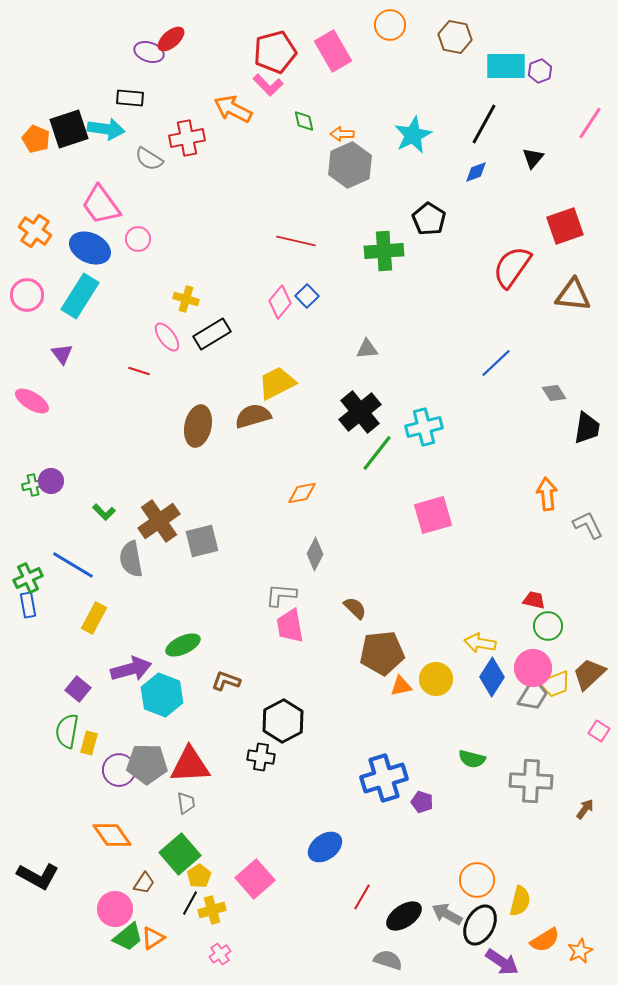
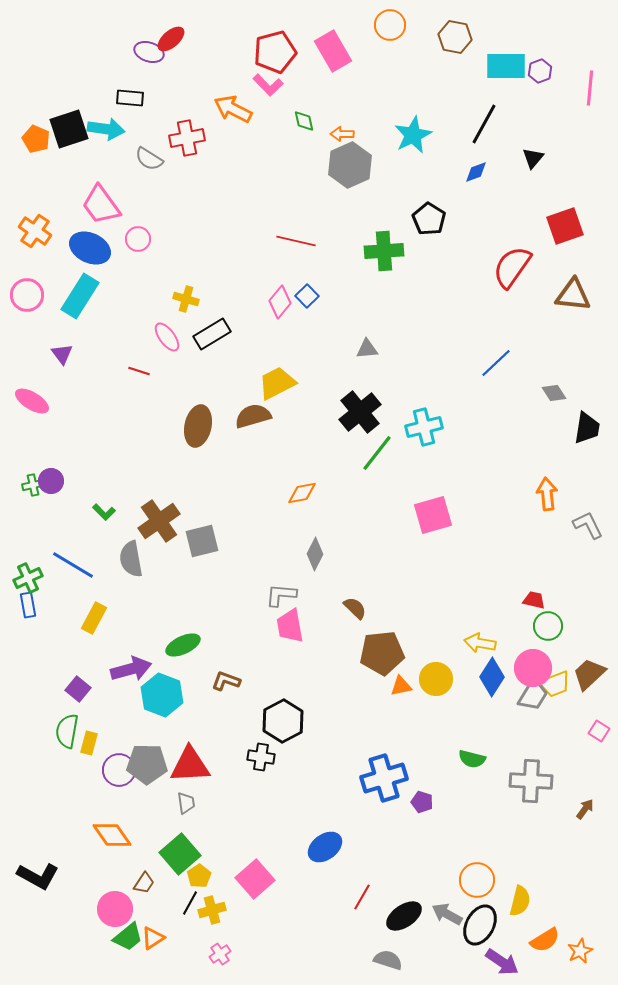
pink line at (590, 123): moved 35 px up; rotated 28 degrees counterclockwise
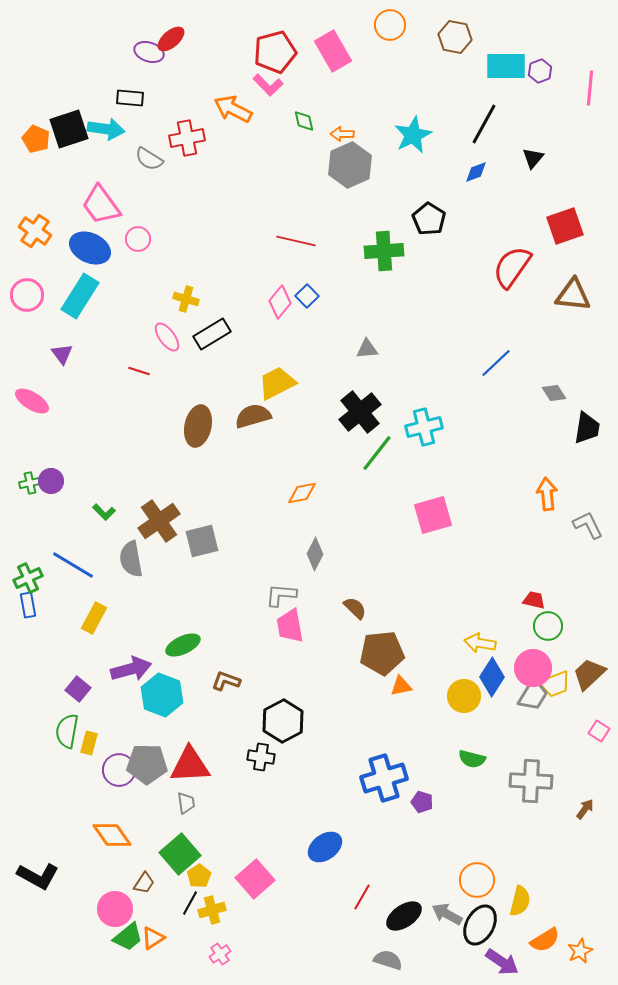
green cross at (33, 485): moved 3 px left, 2 px up
yellow circle at (436, 679): moved 28 px right, 17 px down
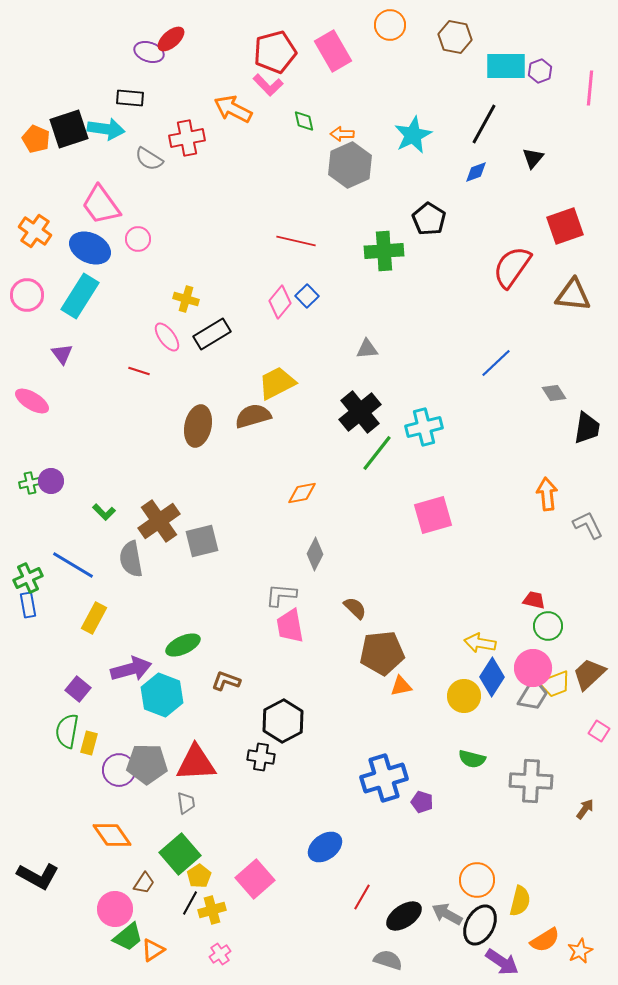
red triangle at (190, 765): moved 6 px right, 2 px up
orange triangle at (153, 938): moved 12 px down
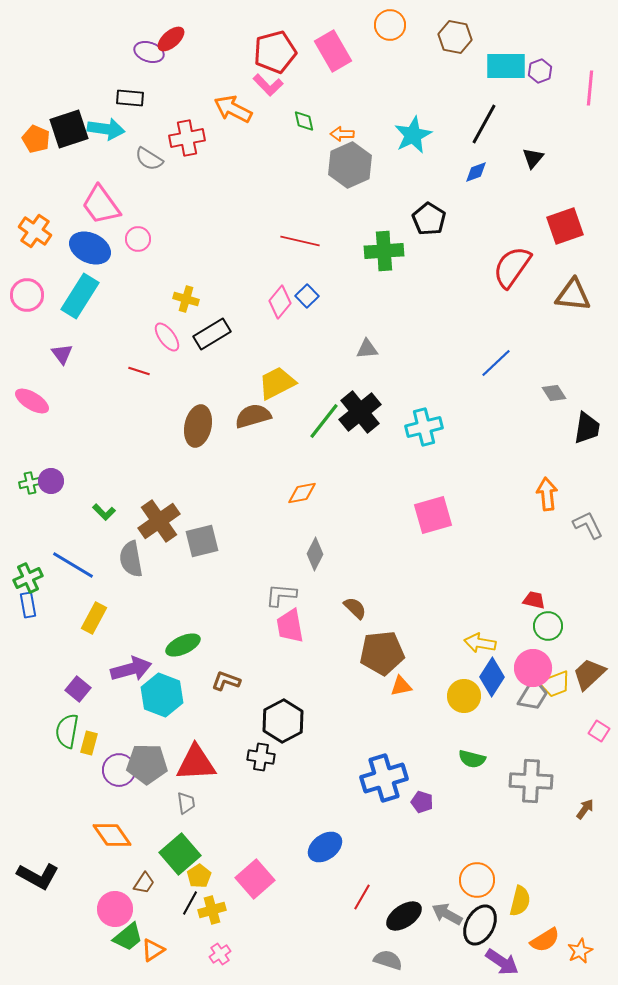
red line at (296, 241): moved 4 px right
green line at (377, 453): moved 53 px left, 32 px up
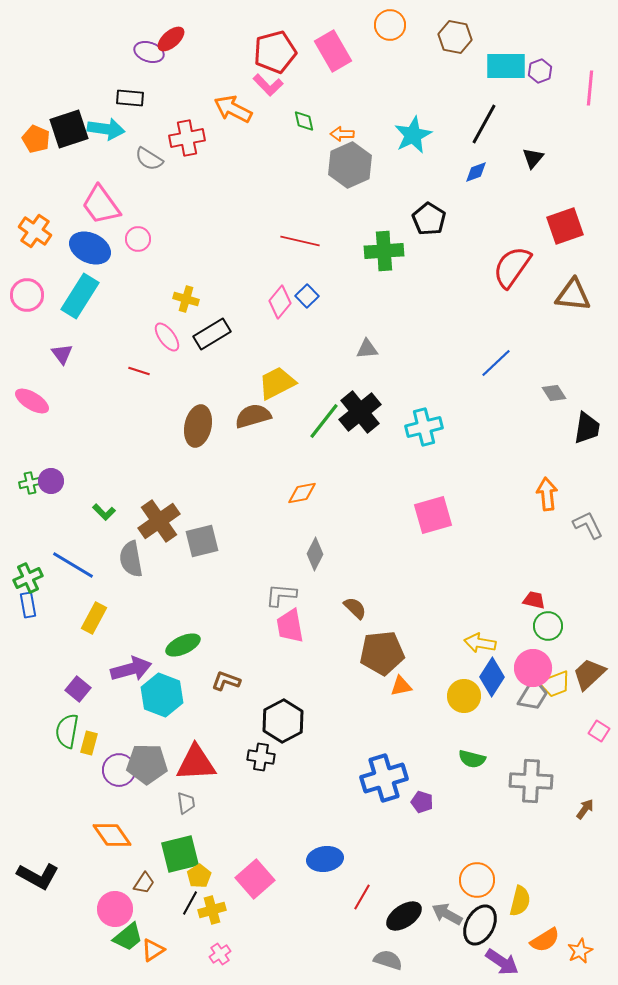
blue ellipse at (325, 847): moved 12 px down; rotated 28 degrees clockwise
green square at (180, 854): rotated 27 degrees clockwise
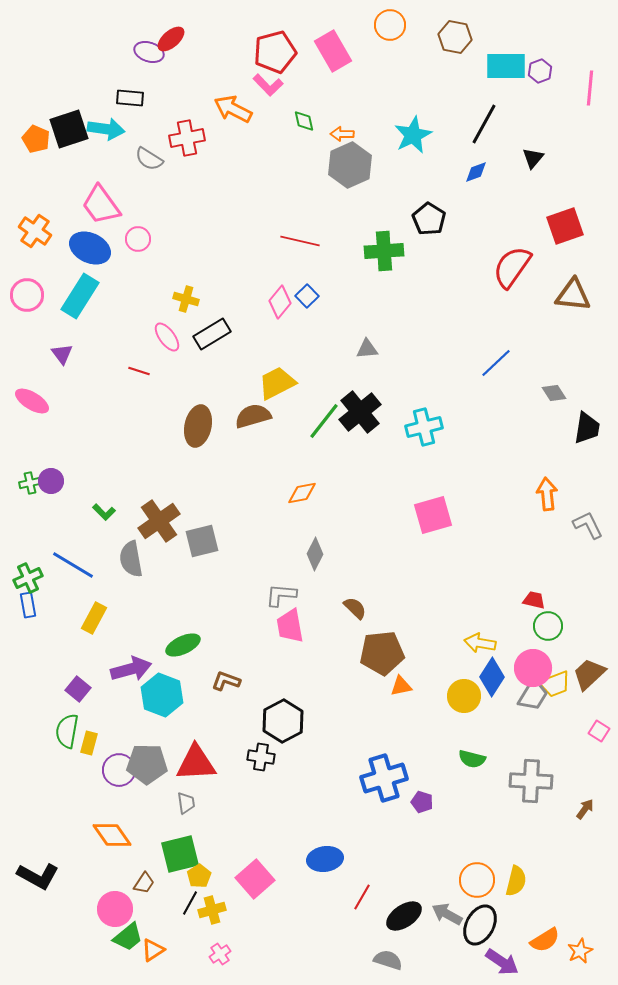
yellow semicircle at (520, 901): moved 4 px left, 20 px up
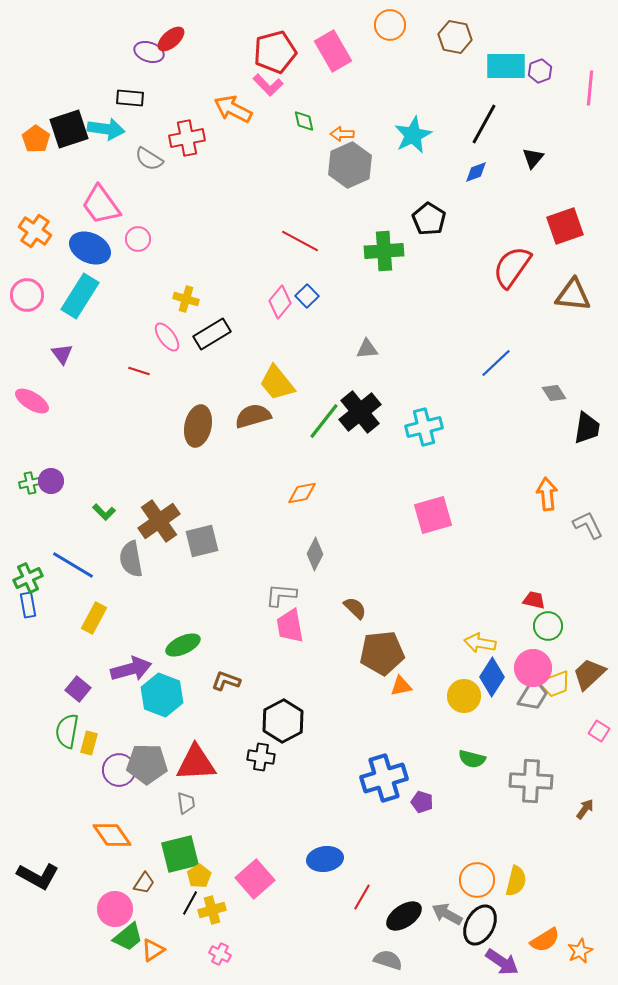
orange pentagon at (36, 139): rotated 12 degrees clockwise
red line at (300, 241): rotated 15 degrees clockwise
yellow trapezoid at (277, 383): rotated 102 degrees counterclockwise
pink cross at (220, 954): rotated 30 degrees counterclockwise
